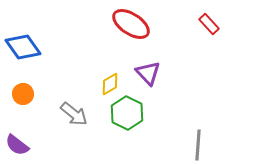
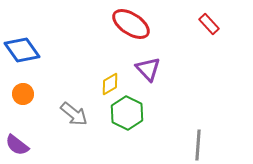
blue diamond: moved 1 px left, 3 px down
purple triangle: moved 4 px up
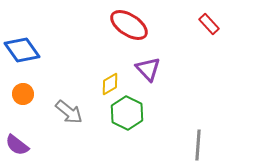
red ellipse: moved 2 px left, 1 px down
gray arrow: moved 5 px left, 2 px up
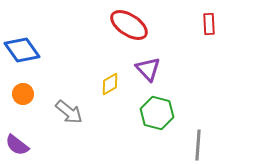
red rectangle: rotated 40 degrees clockwise
green hexagon: moved 30 px right; rotated 12 degrees counterclockwise
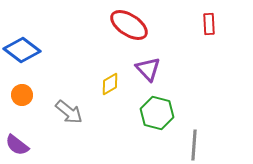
blue diamond: rotated 18 degrees counterclockwise
orange circle: moved 1 px left, 1 px down
gray line: moved 4 px left
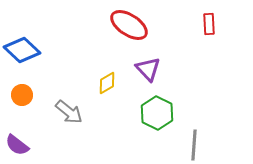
blue diamond: rotated 6 degrees clockwise
yellow diamond: moved 3 px left, 1 px up
green hexagon: rotated 12 degrees clockwise
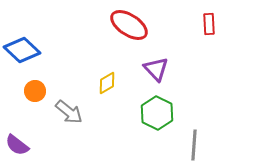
purple triangle: moved 8 px right
orange circle: moved 13 px right, 4 px up
